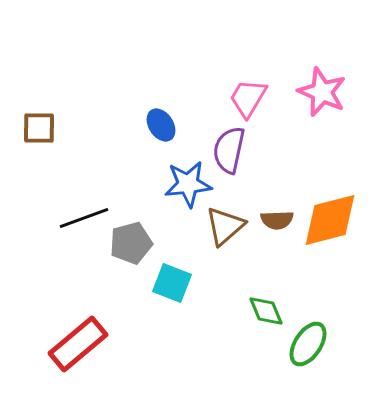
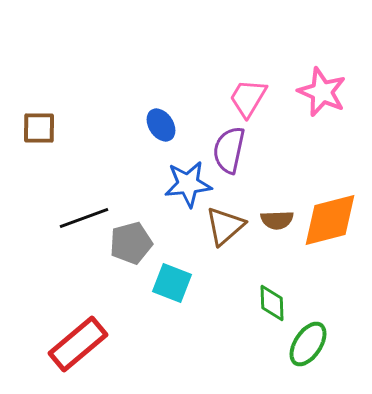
green diamond: moved 6 px right, 8 px up; rotated 21 degrees clockwise
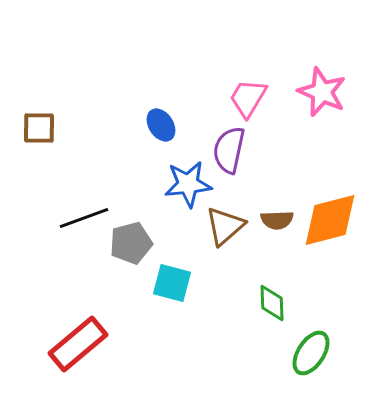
cyan square: rotated 6 degrees counterclockwise
green ellipse: moved 3 px right, 9 px down
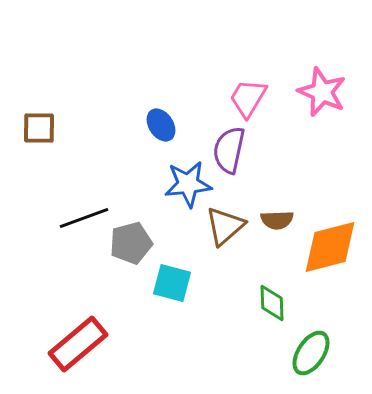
orange diamond: moved 27 px down
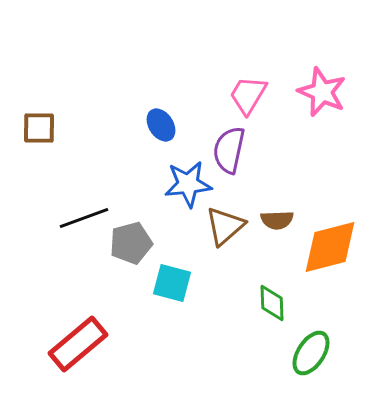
pink trapezoid: moved 3 px up
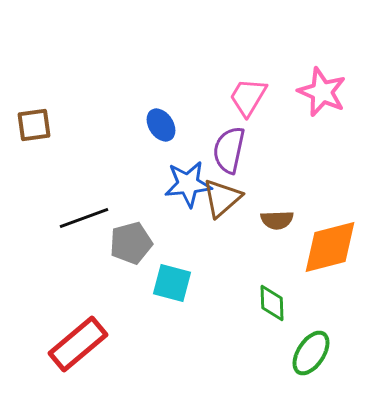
pink trapezoid: moved 2 px down
brown square: moved 5 px left, 3 px up; rotated 9 degrees counterclockwise
brown triangle: moved 3 px left, 28 px up
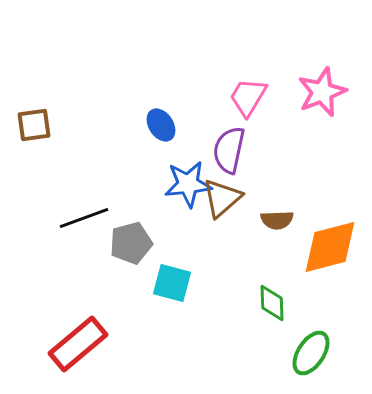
pink star: rotated 27 degrees clockwise
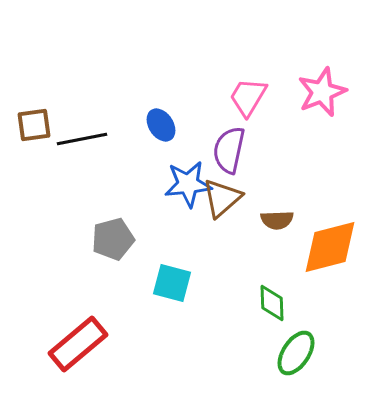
black line: moved 2 px left, 79 px up; rotated 9 degrees clockwise
gray pentagon: moved 18 px left, 4 px up
green ellipse: moved 15 px left
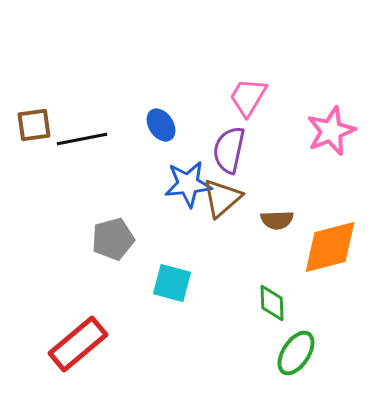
pink star: moved 9 px right, 39 px down
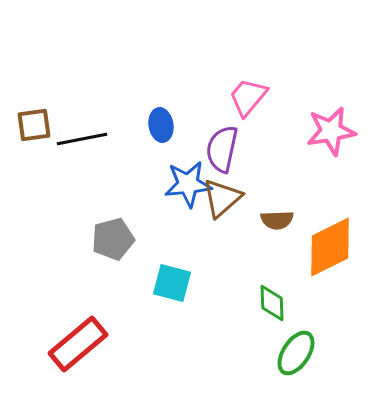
pink trapezoid: rotated 9 degrees clockwise
blue ellipse: rotated 24 degrees clockwise
pink star: rotated 12 degrees clockwise
purple semicircle: moved 7 px left, 1 px up
orange diamond: rotated 12 degrees counterclockwise
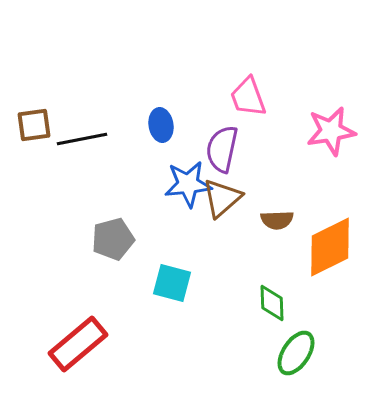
pink trapezoid: rotated 60 degrees counterclockwise
